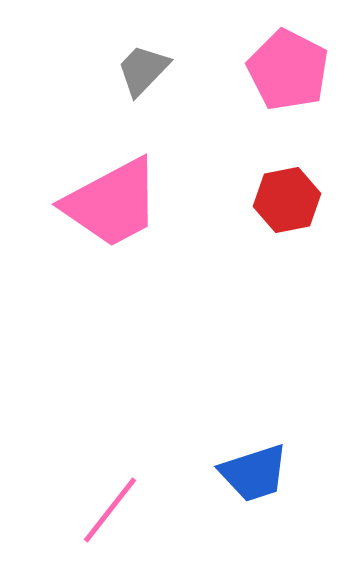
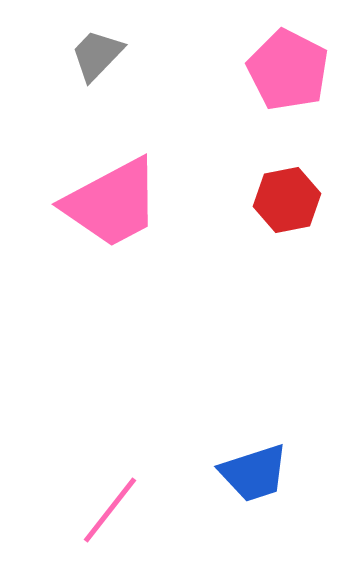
gray trapezoid: moved 46 px left, 15 px up
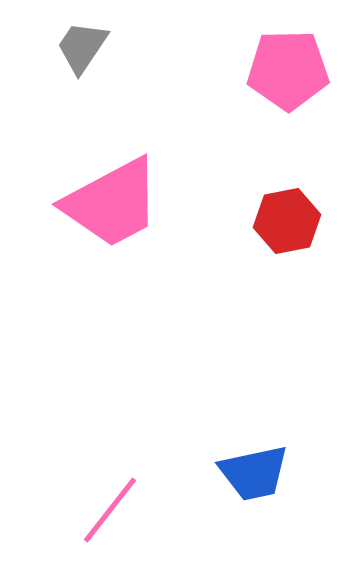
gray trapezoid: moved 15 px left, 8 px up; rotated 10 degrees counterclockwise
pink pentagon: rotated 28 degrees counterclockwise
red hexagon: moved 21 px down
blue trapezoid: rotated 6 degrees clockwise
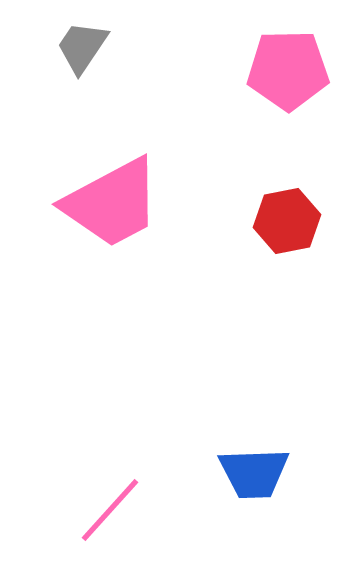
blue trapezoid: rotated 10 degrees clockwise
pink line: rotated 4 degrees clockwise
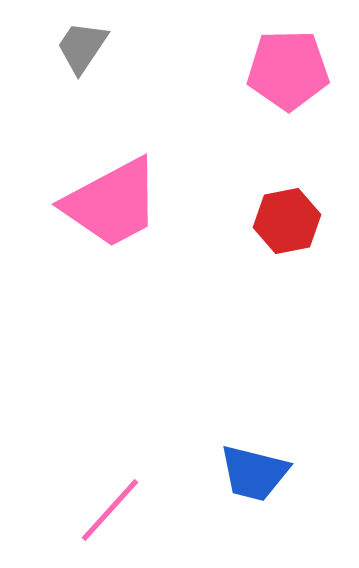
blue trapezoid: rotated 16 degrees clockwise
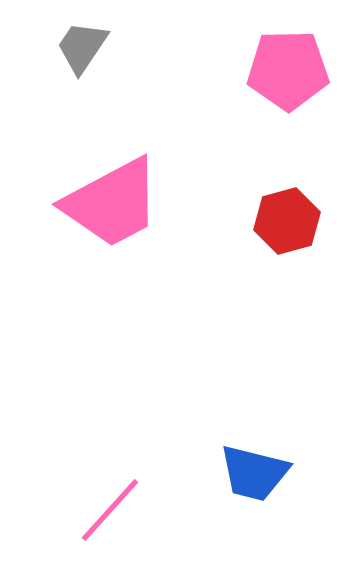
red hexagon: rotated 4 degrees counterclockwise
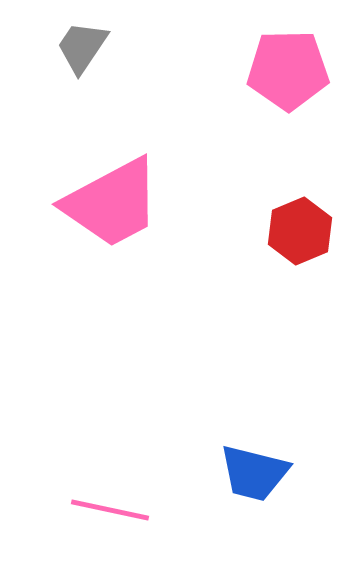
red hexagon: moved 13 px right, 10 px down; rotated 8 degrees counterclockwise
pink line: rotated 60 degrees clockwise
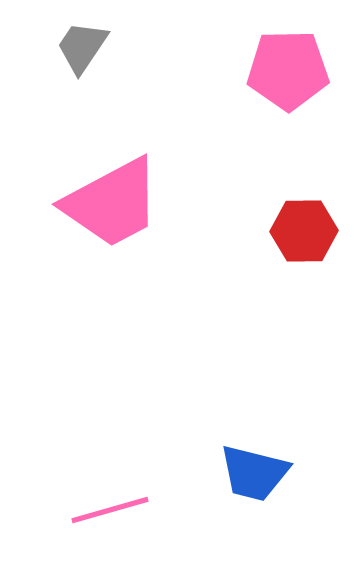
red hexagon: moved 4 px right; rotated 22 degrees clockwise
pink line: rotated 28 degrees counterclockwise
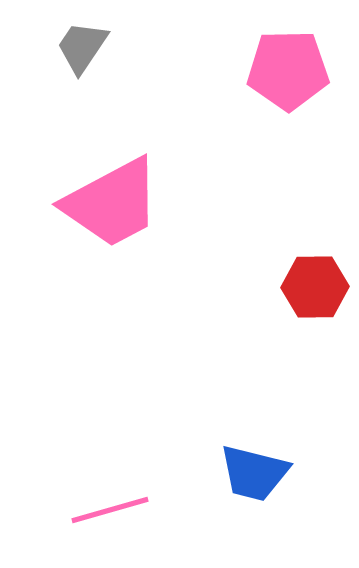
red hexagon: moved 11 px right, 56 px down
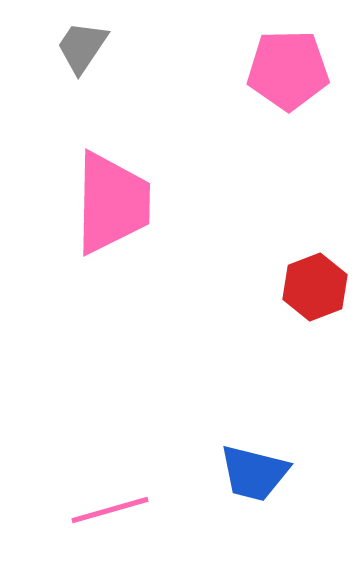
pink trapezoid: rotated 61 degrees counterclockwise
red hexagon: rotated 20 degrees counterclockwise
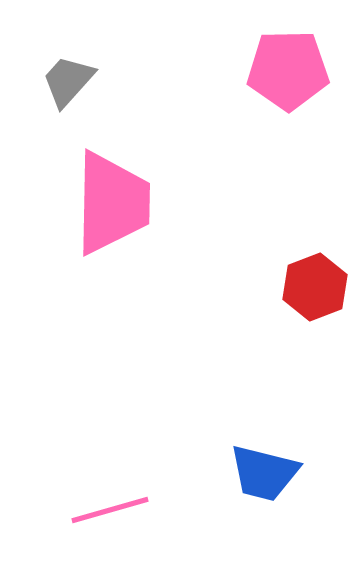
gray trapezoid: moved 14 px left, 34 px down; rotated 8 degrees clockwise
blue trapezoid: moved 10 px right
